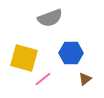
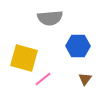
gray semicircle: rotated 15 degrees clockwise
blue hexagon: moved 7 px right, 7 px up
brown triangle: rotated 16 degrees counterclockwise
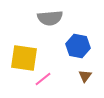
blue hexagon: rotated 10 degrees clockwise
yellow square: rotated 8 degrees counterclockwise
brown triangle: moved 3 px up
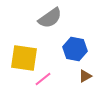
gray semicircle: rotated 30 degrees counterclockwise
blue hexagon: moved 3 px left, 3 px down
brown triangle: rotated 24 degrees clockwise
